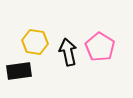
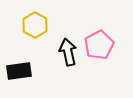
yellow hexagon: moved 17 px up; rotated 20 degrees clockwise
pink pentagon: moved 1 px left, 2 px up; rotated 12 degrees clockwise
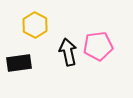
pink pentagon: moved 1 px left, 1 px down; rotated 20 degrees clockwise
black rectangle: moved 8 px up
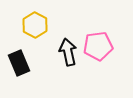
black rectangle: rotated 75 degrees clockwise
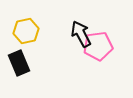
yellow hexagon: moved 9 px left, 6 px down; rotated 20 degrees clockwise
black arrow: moved 13 px right, 18 px up; rotated 16 degrees counterclockwise
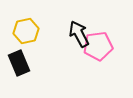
black arrow: moved 2 px left
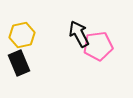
yellow hexagon: moved 4 px left, 4 px down
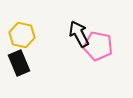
yellow hexagon: rotated 25 degrees clockwise
pink pentagon: rotated 20 degrees clockwise
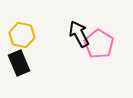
pink pentagon: moved 1 px right, 2 px up; rotated 20 degrees clockwise
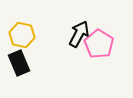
black arrow: rotated 56 degrees clockwise
